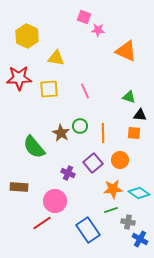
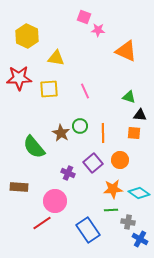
green line: rotated 16 degrees clockwise
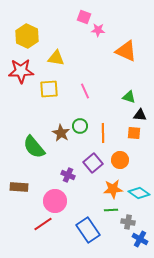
red star: moved 2 px right, 7 px up
purple cross: moved 2 px down
red line: moved 1 px right, 1 px down
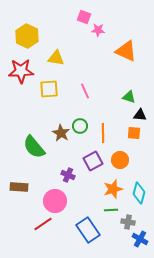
purple square: moved 2 px up; rotated 12 degrees clockwise
orange star: rotated 12 degrees counterclockwise
cyan diamond: rotated 70 degrees clockwise
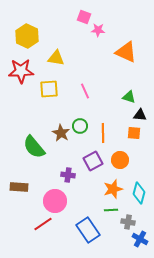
orange triangle: moved 1 px down
purple cross: rotated 16 degrees counterclockwise
